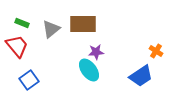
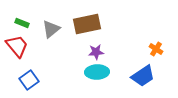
brown rectangle: moved 4 px right; rotated 12 degrees counterclockwise
orange cross: moved 2 px up
cyan ellipse: moved 8 px right, 2 px down; rotated 55 degrees counterclockwise
blue trapezoid: moved 2 px right
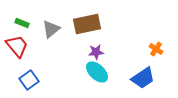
cyan ellipse: rotated 45 degrees clockwise
blue trapezoid: moved 2 px down
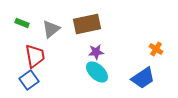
red trapezoid: moved 18 px right, 10 px down; rotated 30 degrees clockwise
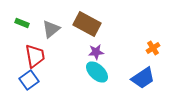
brown rectangle: rotated 40 degrees clockwise
orange cross: moved 3 px left, 1 px up; rotated 24 degrees clockwise
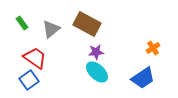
green rectangle: rotated 32 degrees clockwise
red trapezoid: moved 2 px down; rotated 45 degrees counterclockwise
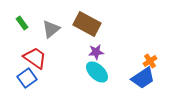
orange cross: moved 3 px left, 13 px down
blue square: moved 2 px left, 2 px up
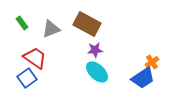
gray triangle: rotated 18 degrees clockwise
purple star: moved 1 px left, 2 px up
orange cross: moved 2 px right, 1 px down
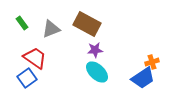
orange cross: rotated 16 degrees clockwise
